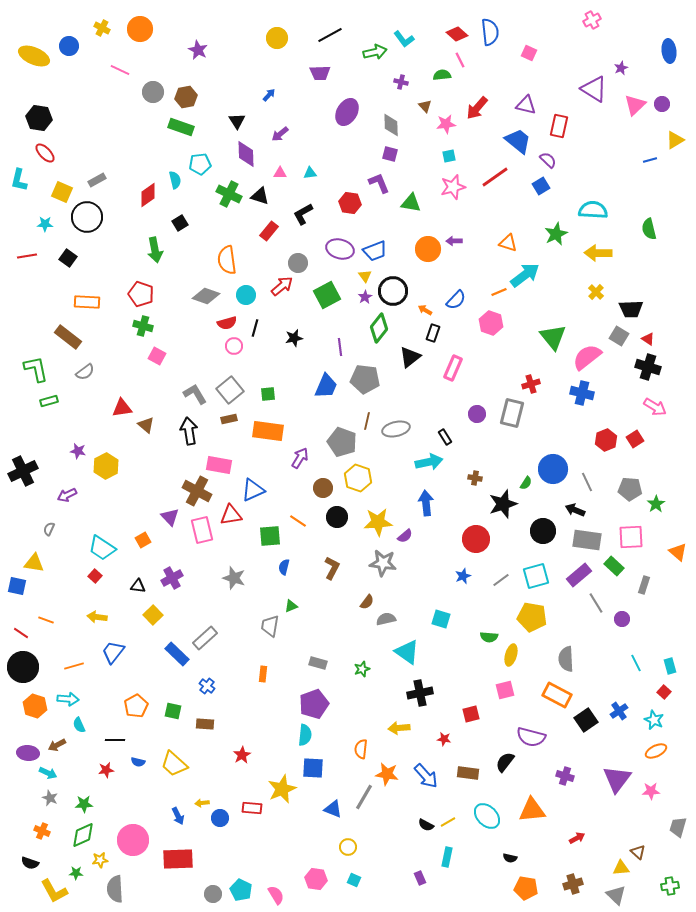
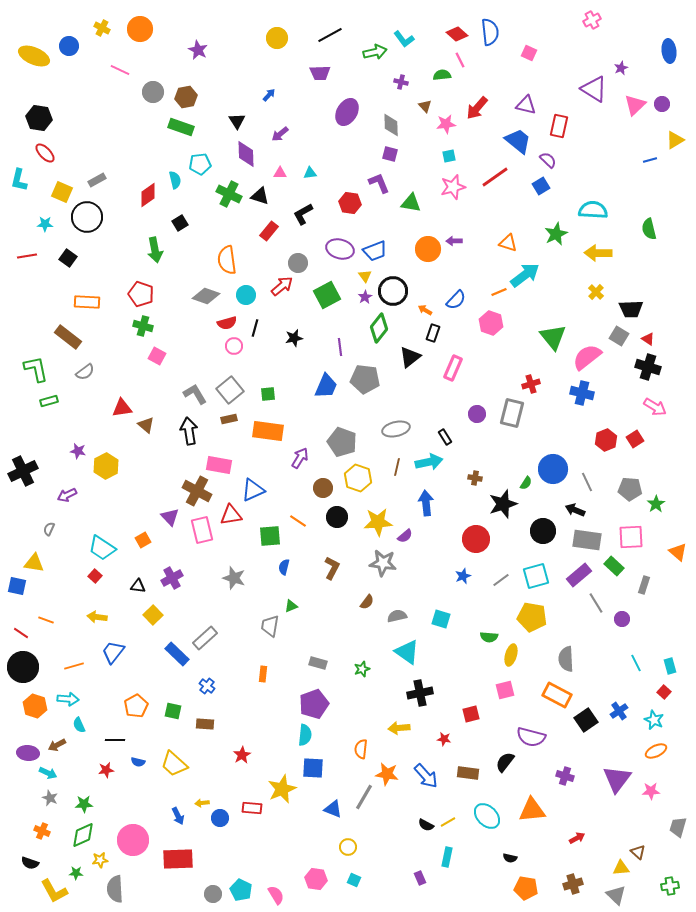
brown line at (367, 421): moved 30 px right, 46 px down
gray semicircle at (386, 619): moved 11 px right, 3 px up
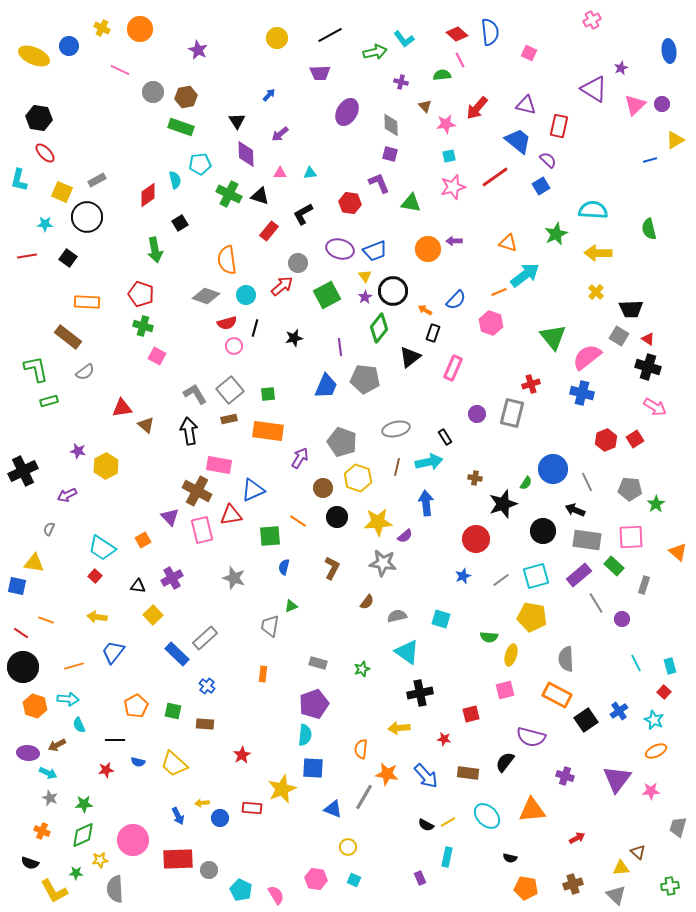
gray circle at (213, 894): moved 4 px left, 24 px up
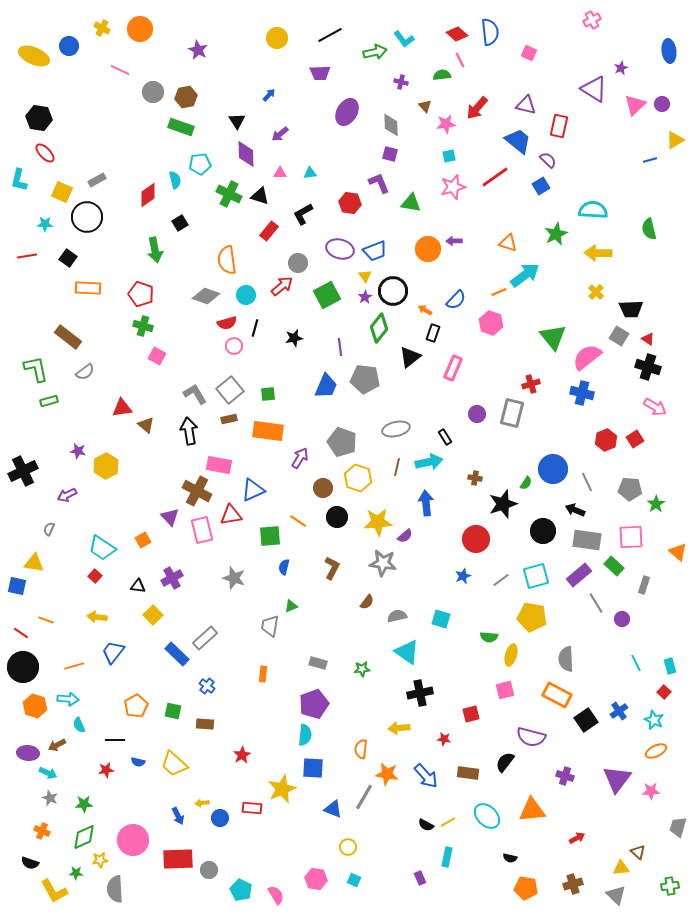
orange rectangle at (87, 302): moved 1 px right, 14 px up
green star at (362, 669): rotated 14 degrees clockwise
green diamond at (83, 835): moved 1 px right, 2 px down
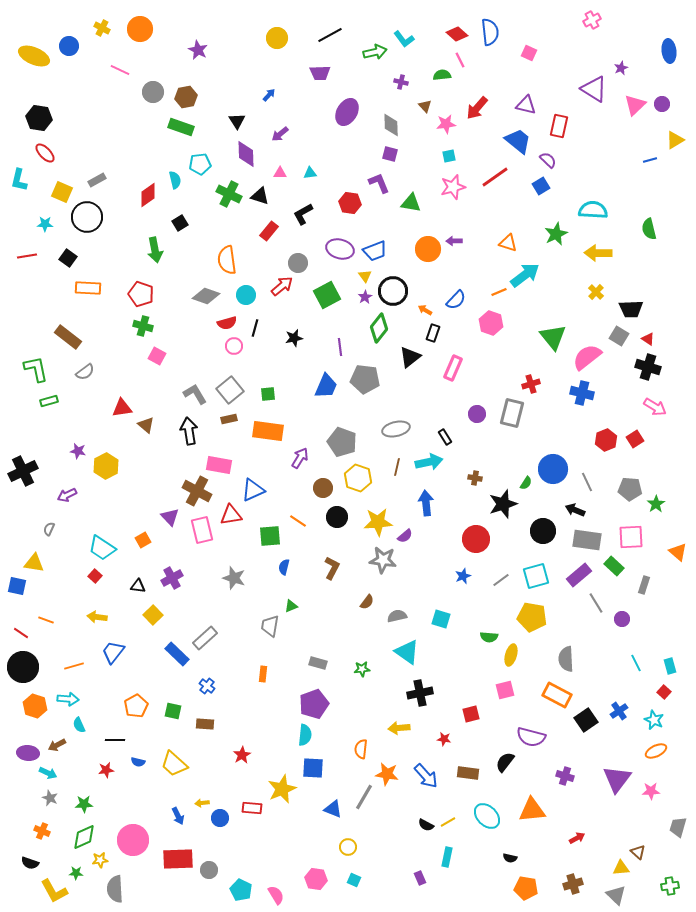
gray star at (383, 563): moved 3 px up
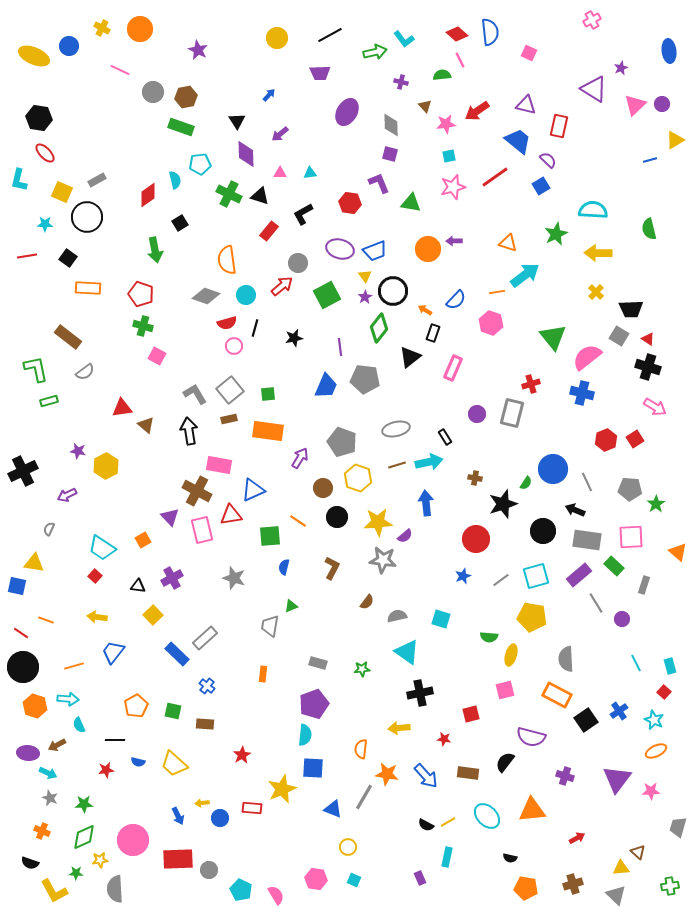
red arrow at (477, 108): moved 3 px down; rotated 15 degrees clockwise
orange line at (499, 292): moved 2 px left; rotated 14 degrees clockwise
brown line at (397, 467): moved 2 px up; rotated 60 degrees clockwise
